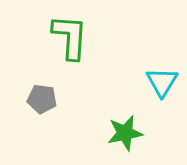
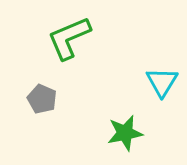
green L-shape: moved 1 px left, 1 px down; rotated 117 degrees counterclockwise
gray pentagon: rotated 16 degrees clockwise
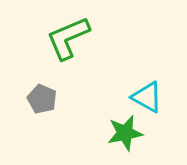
green L-shape: moved 1 px left
cyan triangle: moved 15 px left, 15 px down; rotated 32 degrees counterclockwise
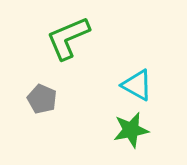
cyan triangle: moved 10 px left, 12 px up
green star: moved 6 px right, 3 px up
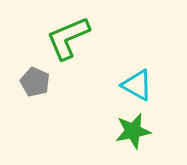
gray pentagon: moved 7 px left, 17 px up
green star: moved 2 px right, 1 px down
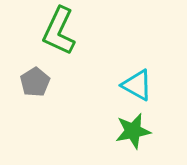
green L-shape: moved 9 px left, 7 px up; rotated 42 degrees counterclockwise
gray pentagon: rotated 16 degrees clockwise
